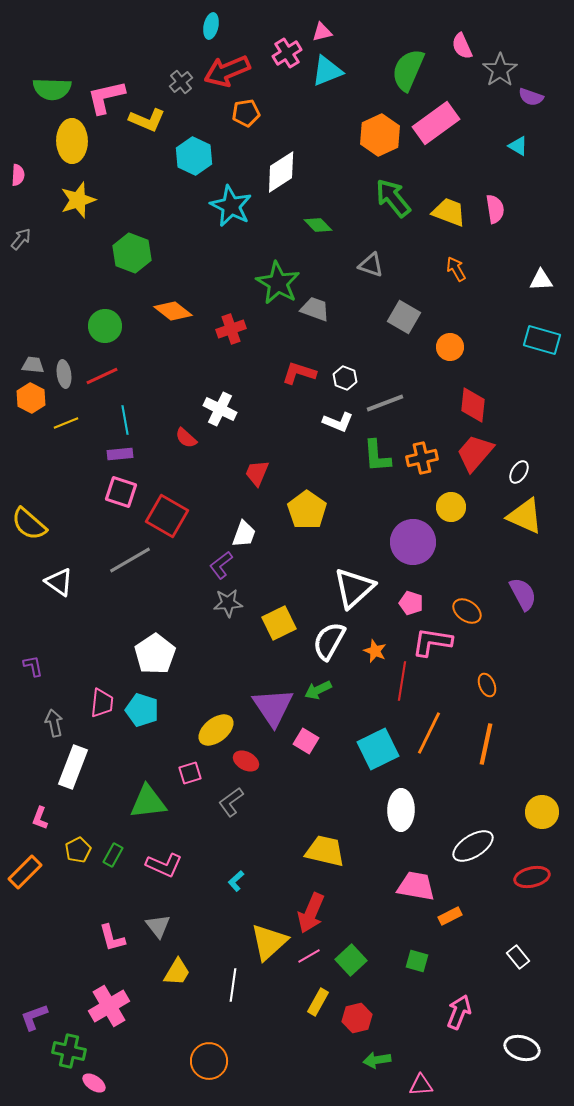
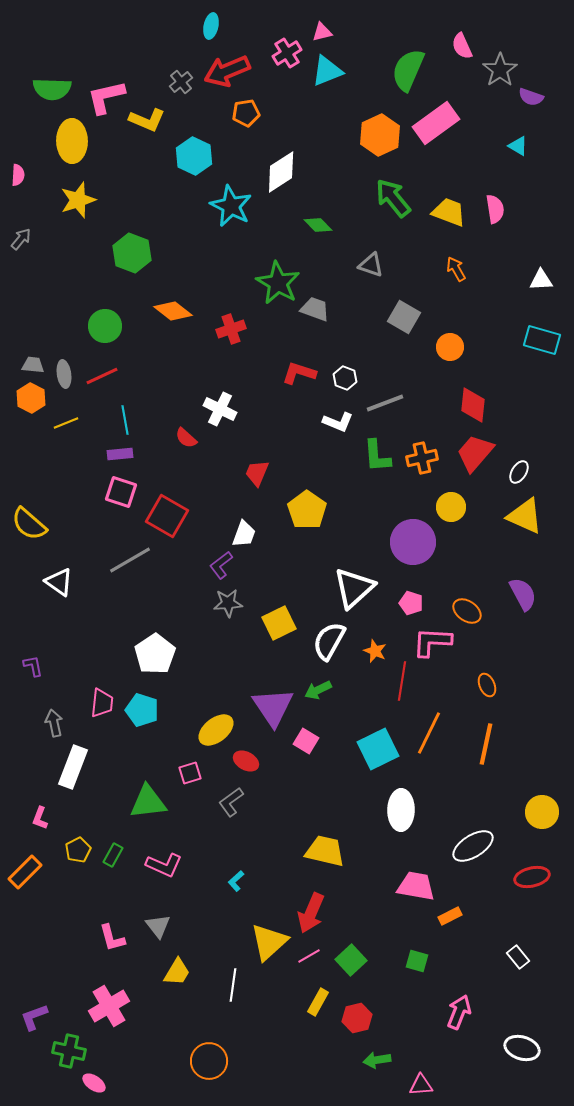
pink L-shape at (432, 642): rotated 6 degrees counterclockwise
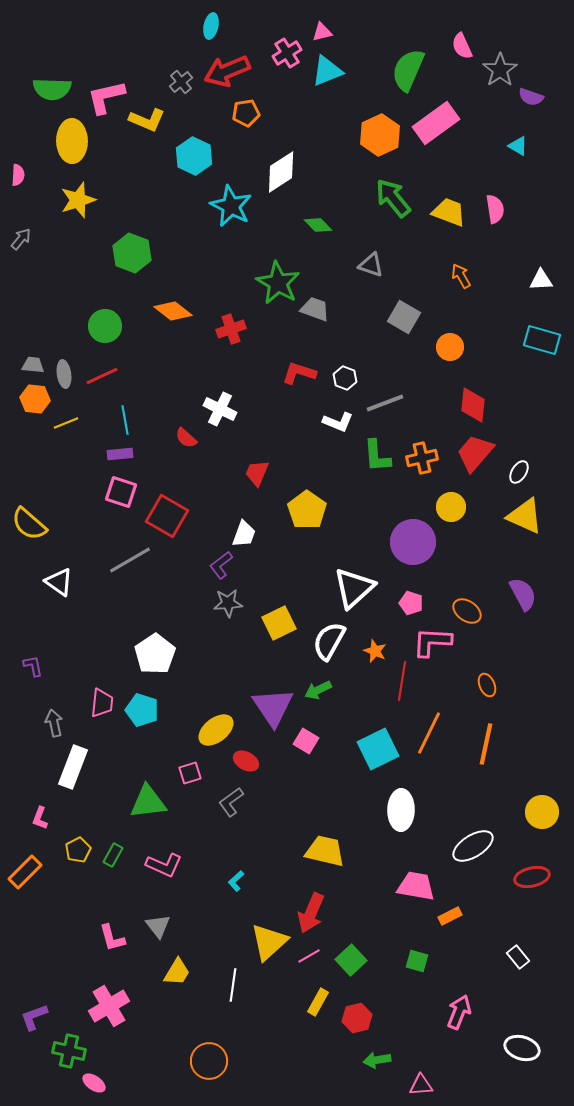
orange arrow at (456, 269): moved 5 px right, 7 px down
orange hexagon at (31, 398): moved 4 px right, 1 px down; rotated 20 degrees counterclockwise
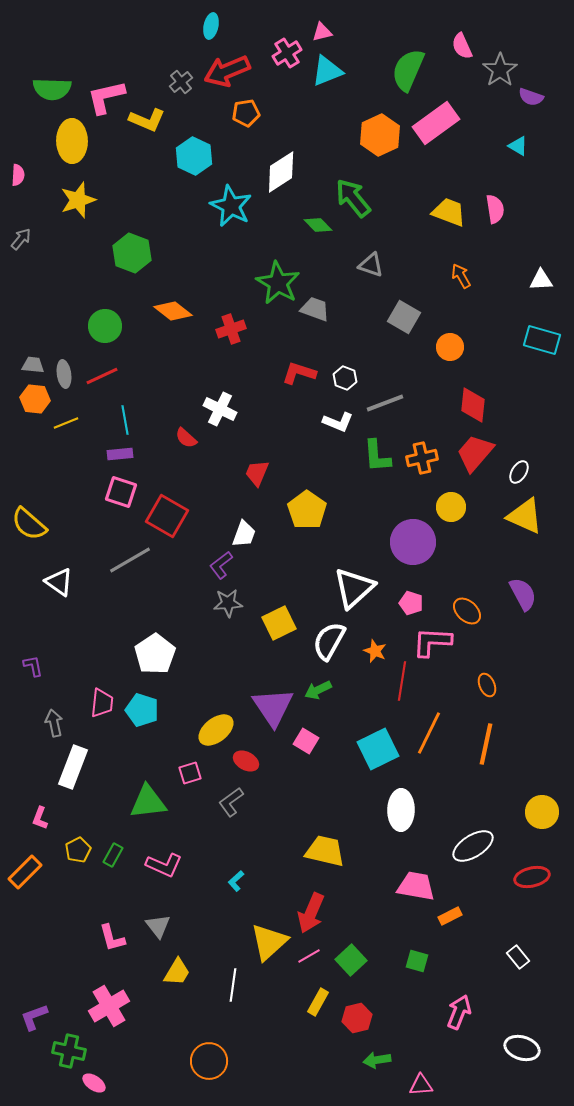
green arrow at (393, 198): moved 40 px left
orange ellipse at (467, 611): rotated 8 degrees clockwise
